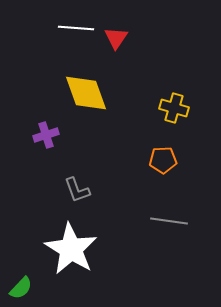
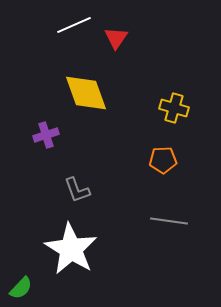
white line: moved 2 px left, 3 px up; rotated 28 degrees counterclockwise
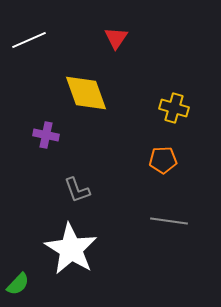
white line: moved 45 px left, 15 px down
purple cross: rotated 30 degrees clockwise
green semicircle: moved 3 px left, 4 px up
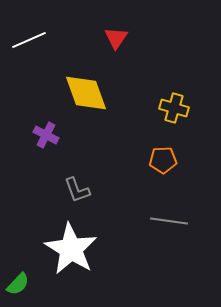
purple cross: rotated 15 degrees clockwise
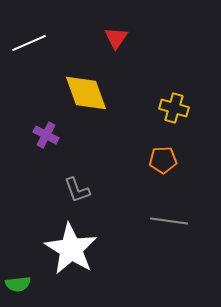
white line: moved 3 px down
green semicircle: rotated 40 degrees clockwise
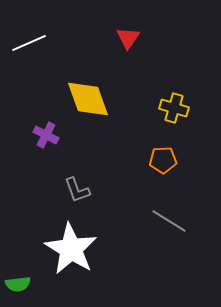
red triangle: moved 12 px right
yellow diamond: moved 2 px right, 6 px down
gray line: rotated 24 degrees clockwise
